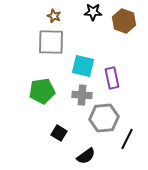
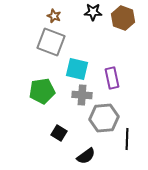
brown hexagon: moved 1 px left, 3 px up
gray square: rotated 20 degrees clockwise
cyan square: moved 6 px left, 3 px down
black line: rotated 25 degrees counterclockwise
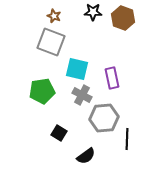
gray cross: rotated 24 degrees clockwise
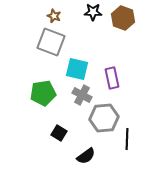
green pentagon: moved 1 px right, 2 px down
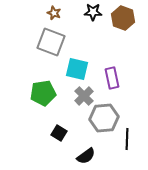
brown star: moved 3 px up
gray cross: moved 2 px right, 1 px down; rotated 18 degrees clockwise
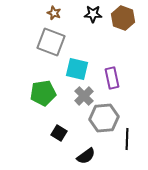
black star: moved 2 px down
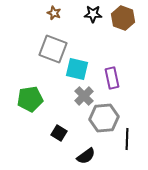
gray square: moved 2 px right, 7 px down
green pentagon: moved 13 px left, 6 px down
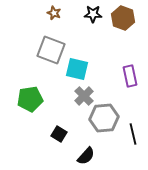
gray square: moved 2 px left, 1 px down
purple rectangle: moved 18 px right, 2 px up
black square: moved 1 px down
black line: moved 6 px right, 5 px up; rotated 15 degrees counterclockwise
black semicircle: rotated 12 degrees counterclockwise
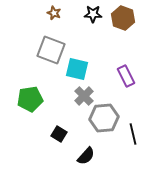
purple rectangle: moved 4 px left; rotated 15 degrees counterclockwise
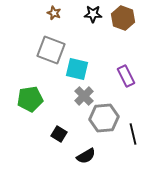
black semicircle: rotated 18 degrees clockwise
